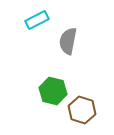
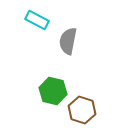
cyan rectangle: rotated 55 degrees clockwise
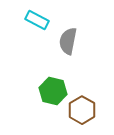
brown hexagon: rotated 12 degrees clockwise
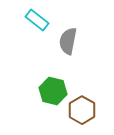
cyan rectangle: rotated 10 degrees clockwise
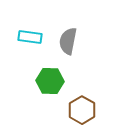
cyan rectangle: moved 7 px left, 17 px down; rotated 30 degrees counterclockwise
green hexagon: moved 3 px left, 10 px up; rotated 12 degrees counterclockwise
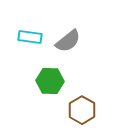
gray semicircle: rotated 140 degrees counterclockwise
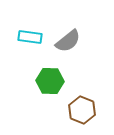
brown hexagon: rotated 8 degrees counterclockwise
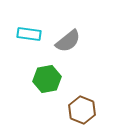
cyan rectangle: moved 1 px left, 3 px up
green hexagon: moved 3 px left, 2 px up; rotated 12 degrees counterclockwise
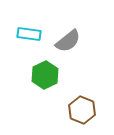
green hexagon: moved 2 px left, 4 px up; rotated 16 degrees counterclockwise
